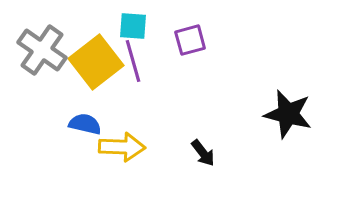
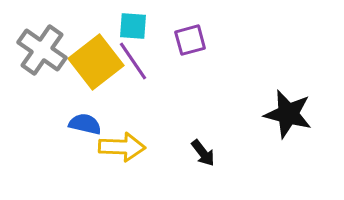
purple line: rotated 18 degrees counterclockwise
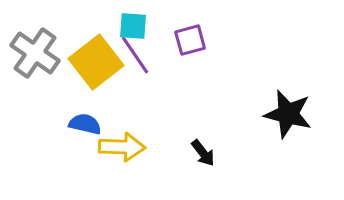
gray cross: moved 7 px left, 3 px down
purple line: moved 2 px right, 6 px up
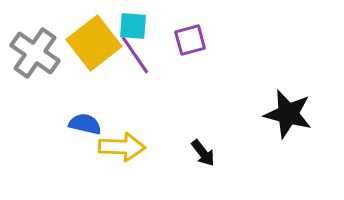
yellow square: moved 2 px left, 19 px up
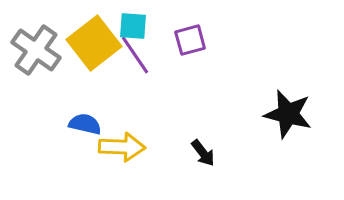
gray cross: moved 1 px right, 3 px up
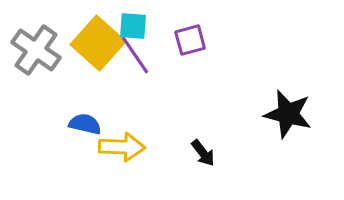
yellow square: moved 4 px right; rotated 10 degrees counterclockwise
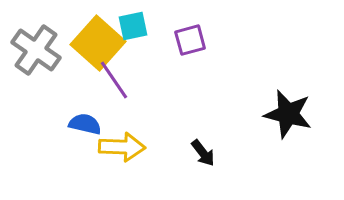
cyan square: rotated 16 degrees counterclockwise
purple line: moved 21 px left, 25 px down
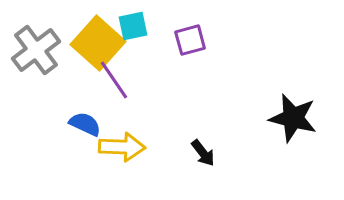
gray cross: rotated 18 degrees clockwise
black star: moved 5 px right, 4 px down
blue semicircle: rotated 12 degrees clockwise
